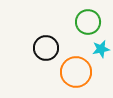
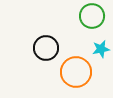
green circle: moved 4 px right, 6 px up
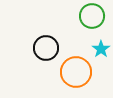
cyan star: rotated 24 degrees counterclockwise
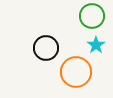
cyan star: moved 5 px left, 4 px up
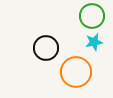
cyan star: moved 2 px left, 3 px up; rotated 24 degrees clockwise
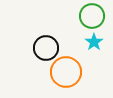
cyan star: rotated 24 degrees counterclockwise
orange circle: moved 10 px left
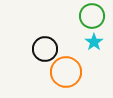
black circle: moved 1 px left, 1 px down
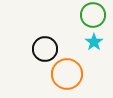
green circle: moved 1 px right, 1 px up
orange circle: moved 1 px right, 2 px down
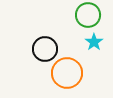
green circle: moved 5 px left
orange circle: moved 1 px up
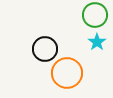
green circle: moved 7 px right
cyan star: moved 3 px right
